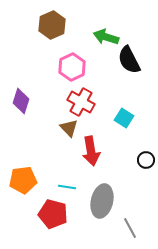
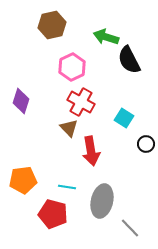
brown hexagon: rotated 12 degrees clockwise
black circle: moved 16 px up
gray line: rotated 15 degrees counterclockwise
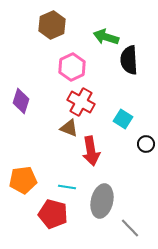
brown hexagon: rotated 12 degrees counterclockwise
black semicircle: rotated 24 degrees clockwise
cyan square: moved 1 px left, 1 px down
brown triangle: rotated 24 degrees counterclockwise
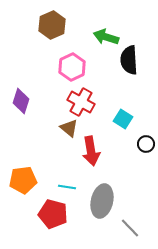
brown triangle: rotated 18 degrees clockwise
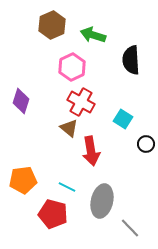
green arrow: moved 13 px left, 2 px up
black semicircle: moved 2 px right
cyan line: rotated 18 degrees clockwise
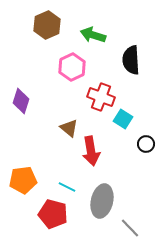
brown hexagon: moved 5 px left
red cross: moved 20 px right, 5 px up; rotated 8 degrees counterclockwise
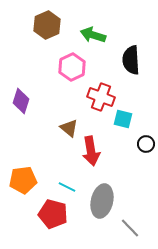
cyan square: rotated 18 degrees counterclockwise
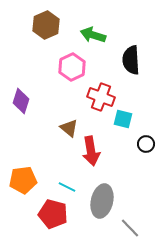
brown hexagon: moved 1 px left
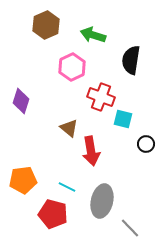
black semicircle: rotated 12 degrees clockwise
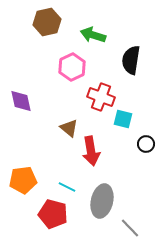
brown hexagon: moved 1 px right, 3 px up; rotated 12 degrees clockwise
purple diamond: rotated 30 degrees counterclockwise
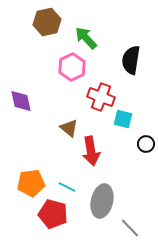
green arrow: moved 7 px left, 3 px down; rotated 30 degrees clockwise
orange pentagon: moved 8 px right, 3 px down
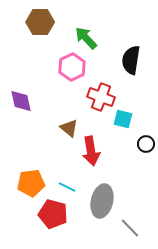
brown hexagon: moved 7 px left; rotated 12 degrees clockwise
